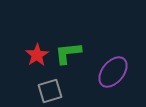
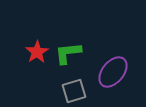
red star: moved 3 px up
gray square: moved 24 px right
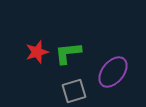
red star: rotated 15 degrees clockwise
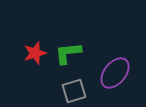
red star: moved 2 px left, 1 px down
purple ellipse: moved 2 px right, 1 px down
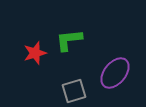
green L-shape: moved 1 px right, 13 px up
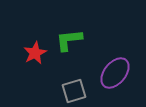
red star: rotated 10 degrees counterclockwise
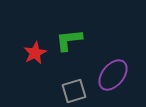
purple ellipse: moved 2 px left, 2 px down
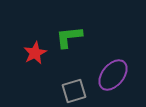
green L-shape: moved 3 px up
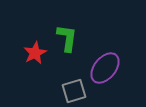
green L-shape: moved 2 px left, 1 px down; rotated 104 degrees clockwise
purple ellipse: moved 8 px left, 7 px up
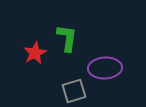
purple ellipse: rotated 48 degrees clockwise
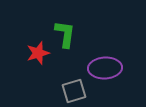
green L-shape: moved 2 px left, 4 px up
red star: moved 3 px right; rotated 10 degrees clockwise
